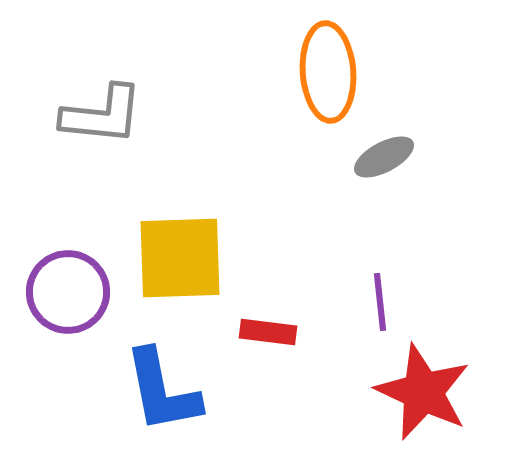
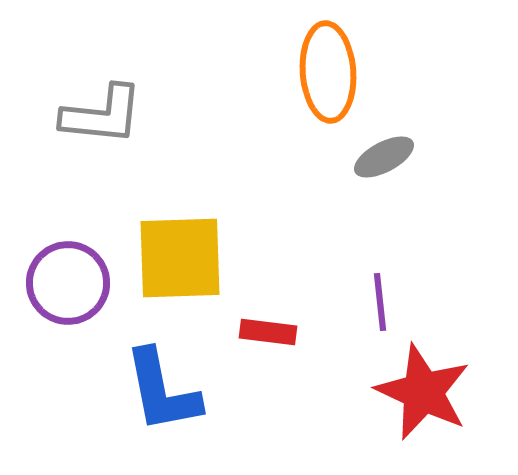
purple circle: moved 9 px up
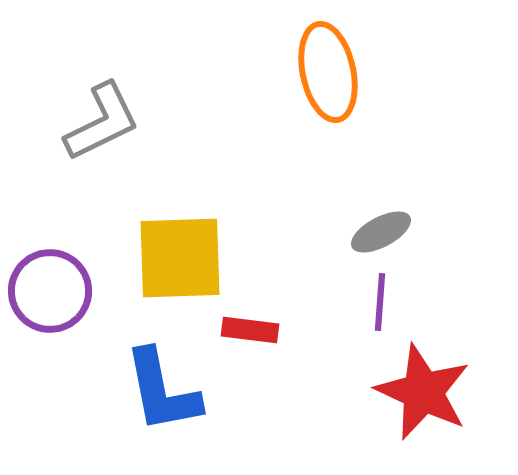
orange ellipse: rotated 8 degrees counterclockwise
gray L-shape: moved 7 px down; rotated 32 degrees counterclockwise
gray ellipse: moved 3 px left, 75 px down
purple circle: moved 18 px left, 8 px down
purple line: rotated 10 degrees clockwise
red rectangle: moved 18 px left, 2 px up
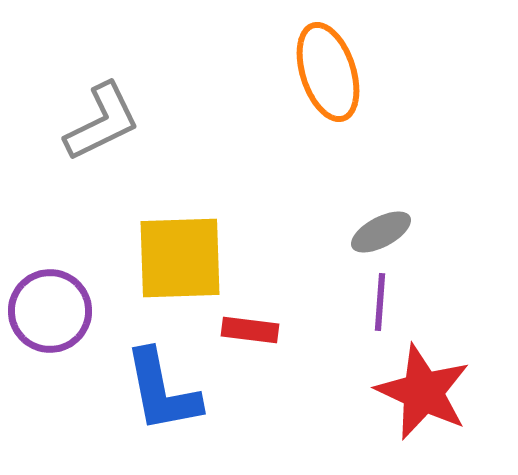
orange ellipse: rotated 6 degrees counterclockwise
purple circle: moved 20 px down
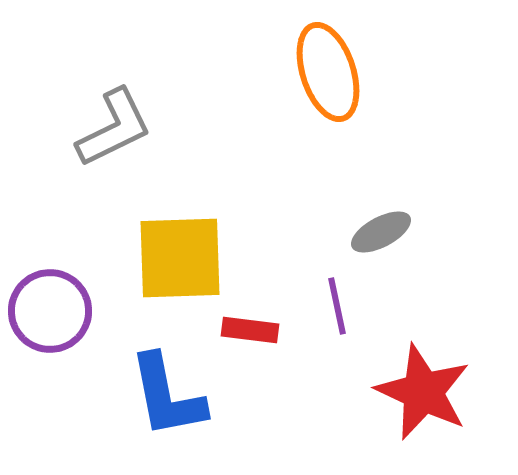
gray L-shape: moved 12 px right, 6 px down
purple line: moved 43 px left, 4 px down; rotated 16 degrees counterclockwise
blue L-shape: moved 5 px right, 5 px down
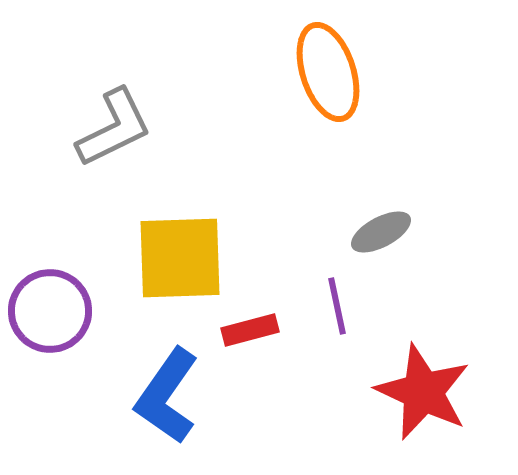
red rectangle: rotated 22 degrees counterclockwise
blue L-shape: rotated 46 degrees clockwise
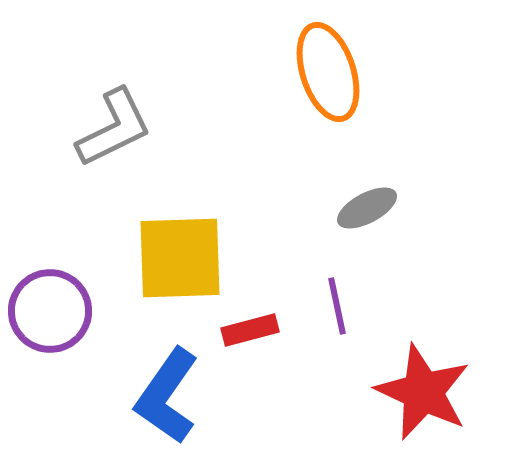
gray ellipse: moved 14 px left, 24 px up
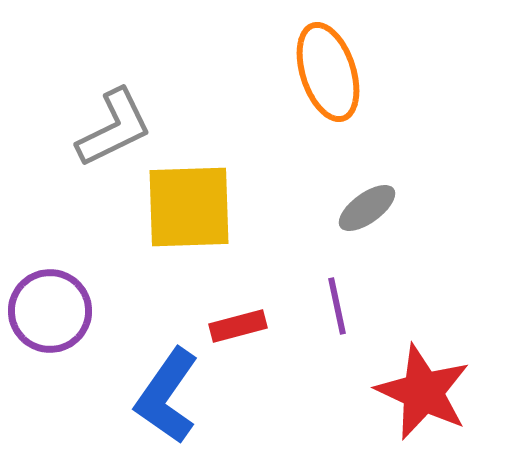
gray ellipse: rotated 8 degrees counterclockwise
yellow square: moved 9 px right, 51 px up
red rectangle: moved 12 px left, 4 px up
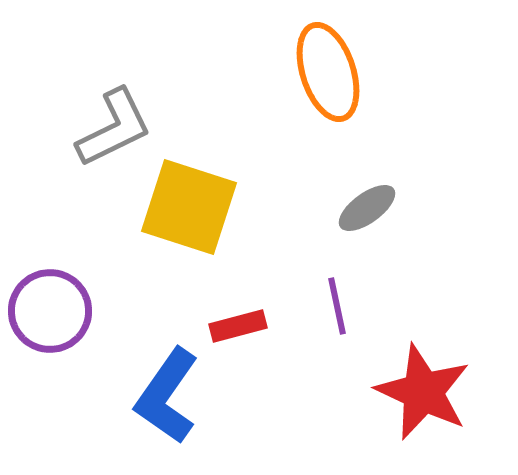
yellow square: rotated 20 degrees clockwise
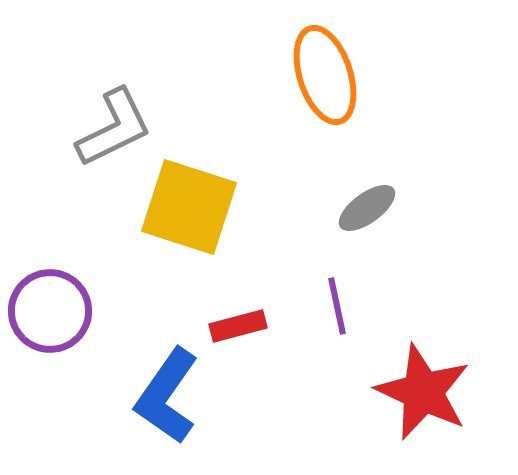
orange ellipse: moved 3 px left, 3 px down
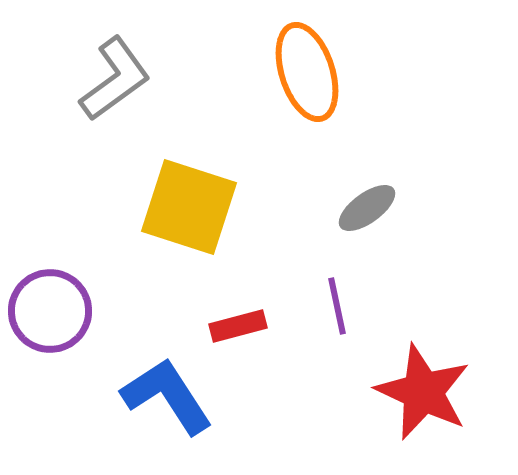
orange ellipse: moved 18 px left, 3 px up
gray L-shape: moved 1 px right, 49 px up; rotated 10 degrees counterclockwise
blue L-shape: rotated 112 degrees clockwise
